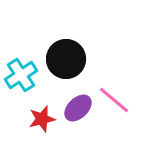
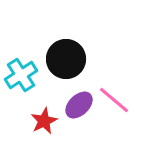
purple ellipse: moved 1 px right, 3 px up
red star: moved 2 px right, 2 px down; rotated 12 degrees counterclockwise
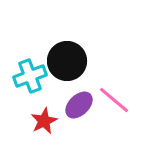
black circle: moved 1 px right, 2 px down
cyan cross: moved 9 px right, 1 px down; rotated 12 degrees clockwise
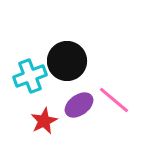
purple ellipse: rotated 8 degrees clockwise
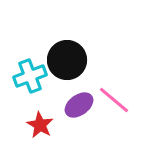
black circle: moved 1 px up
red star: moved 4 px left, 4 px down; rotated 16 degrees counterclockwise
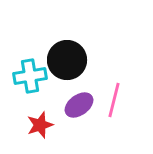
cyan cross: rotated 12 degrees clockwise
pink line: rotated 64 degrees clockwise
red star: rotated 24 degrees clockwise
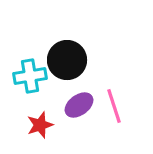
pink line: moved 6 px down; rotated 32 degrees counterclockwise
